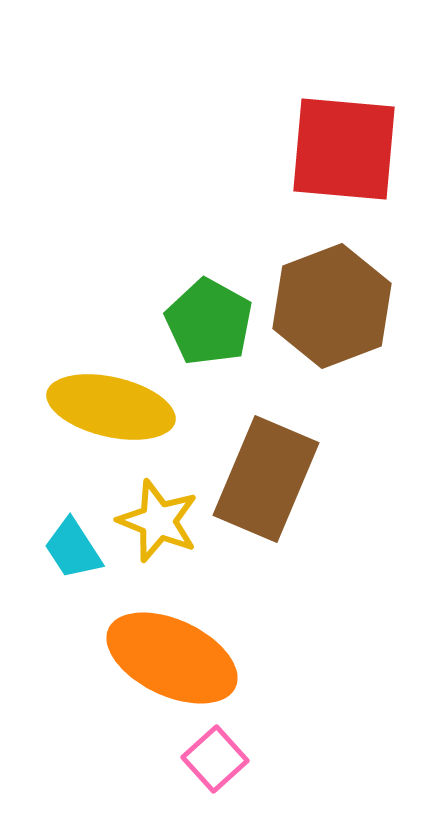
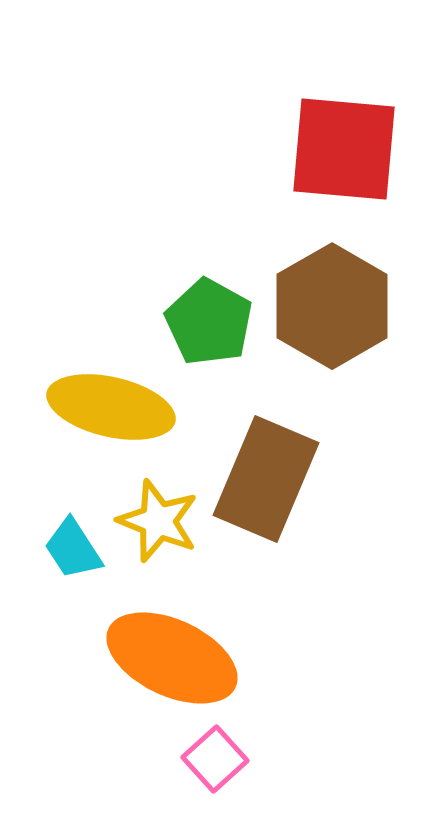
brown hexagon: rotated 9 degrees counterclockwise
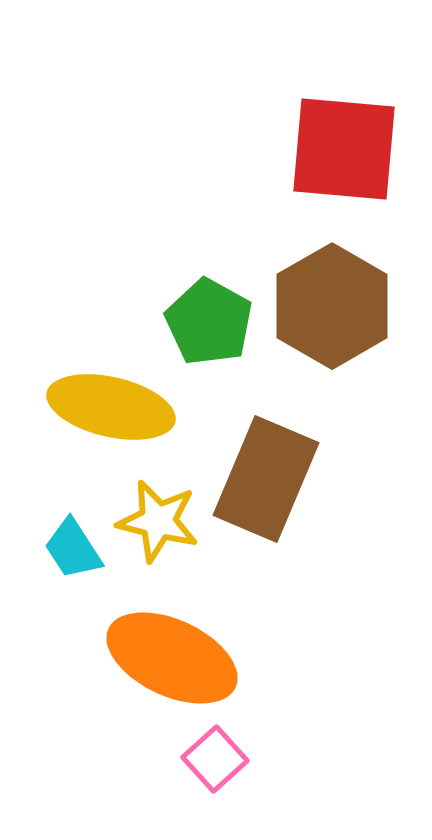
yellow star: rotated 8 degrees counterclockwise
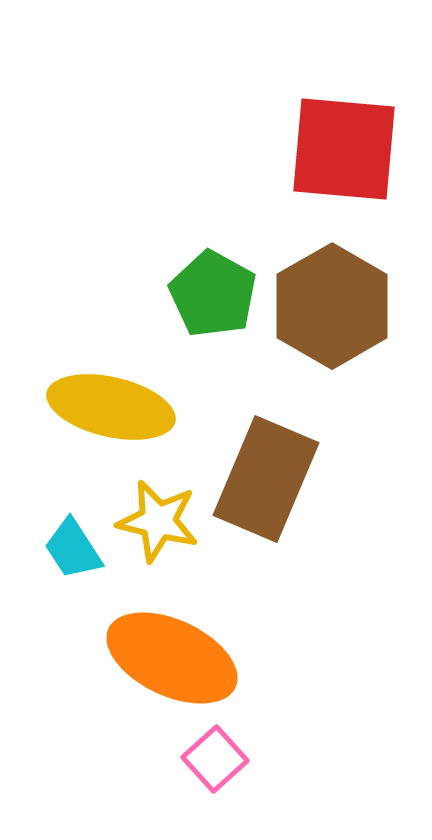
green pentagon: moved 4 px right, 28 px up
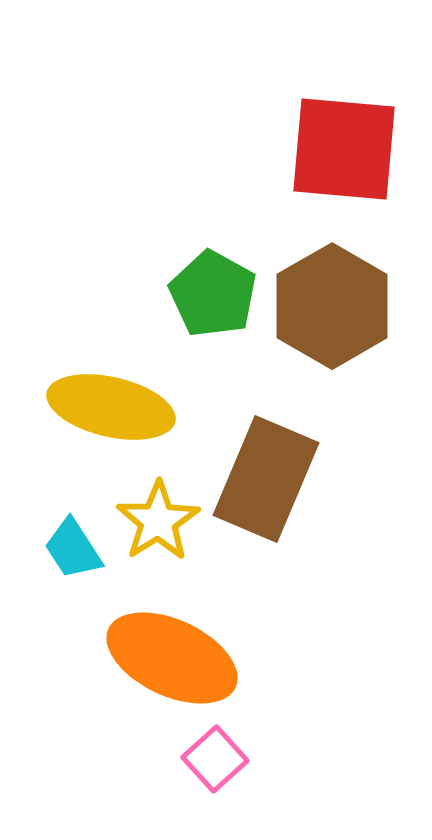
yellow star: rotated 26 degrees clockwise
